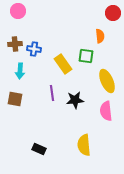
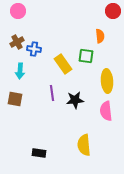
red circle: moved 2 px up
brown cross: moved 2 px right, 2 px up; rotated 24 degrees counterclockwise
yellow ellipse: rotated 20 degrees clockwise
black rectangle: moved 4 px down; rotated 16 degrees counterclockwise
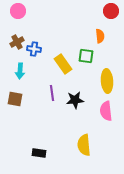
red circle: moved 2 px left
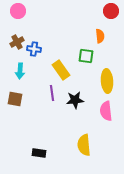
yellow rectangle: moved 2 px left, 6 px down
